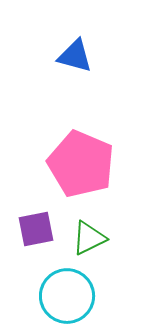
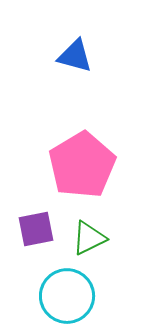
pink pentagon: moved 1 px right, 1 px down; rotated 18 degrees clockwise
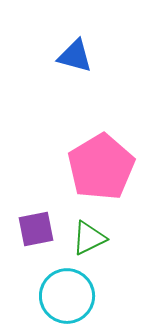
pink pentagon: moved 19 px right, 2 px down
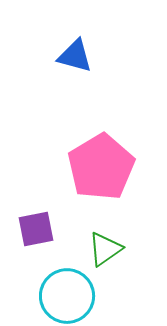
green triangle: moved 16 px right, 11 px down; rotated 9 degrees counterclockwise
